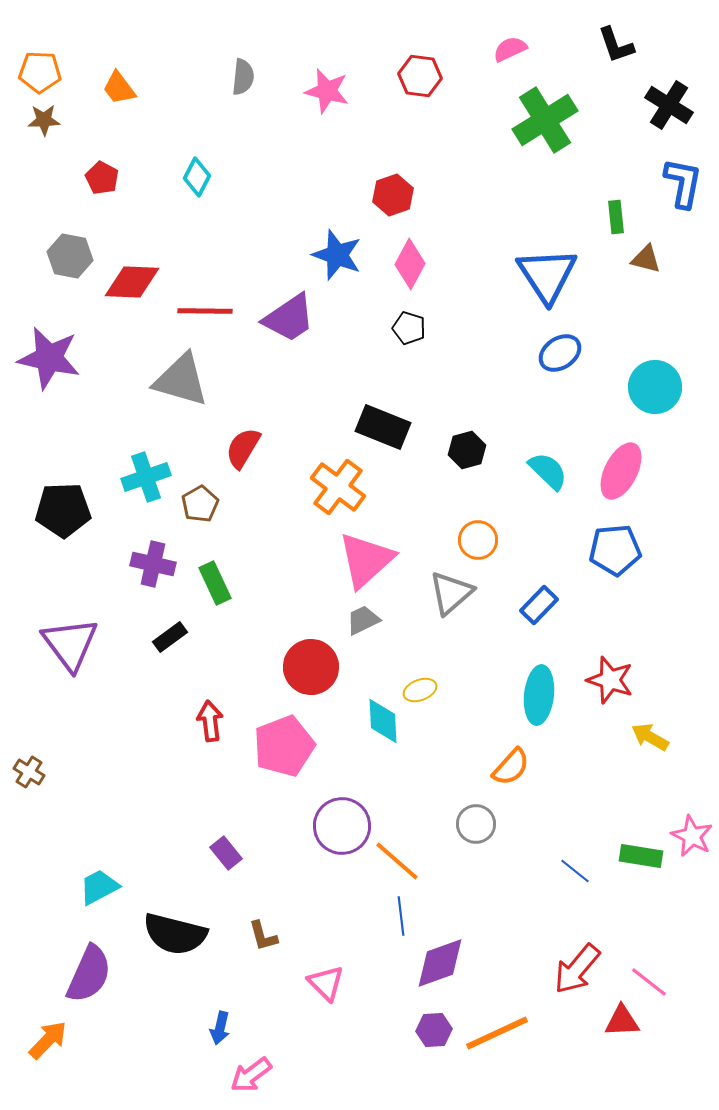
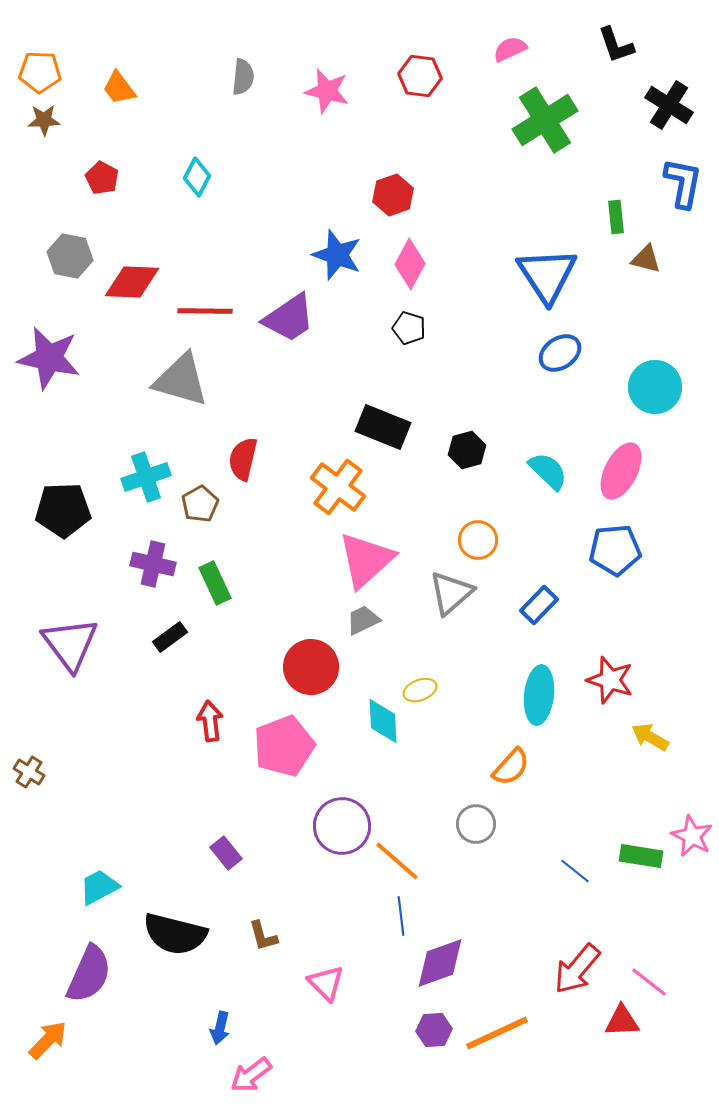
red semicircle at (243, 448): moved 11 px down; rotated 18 degrees counterclockwise
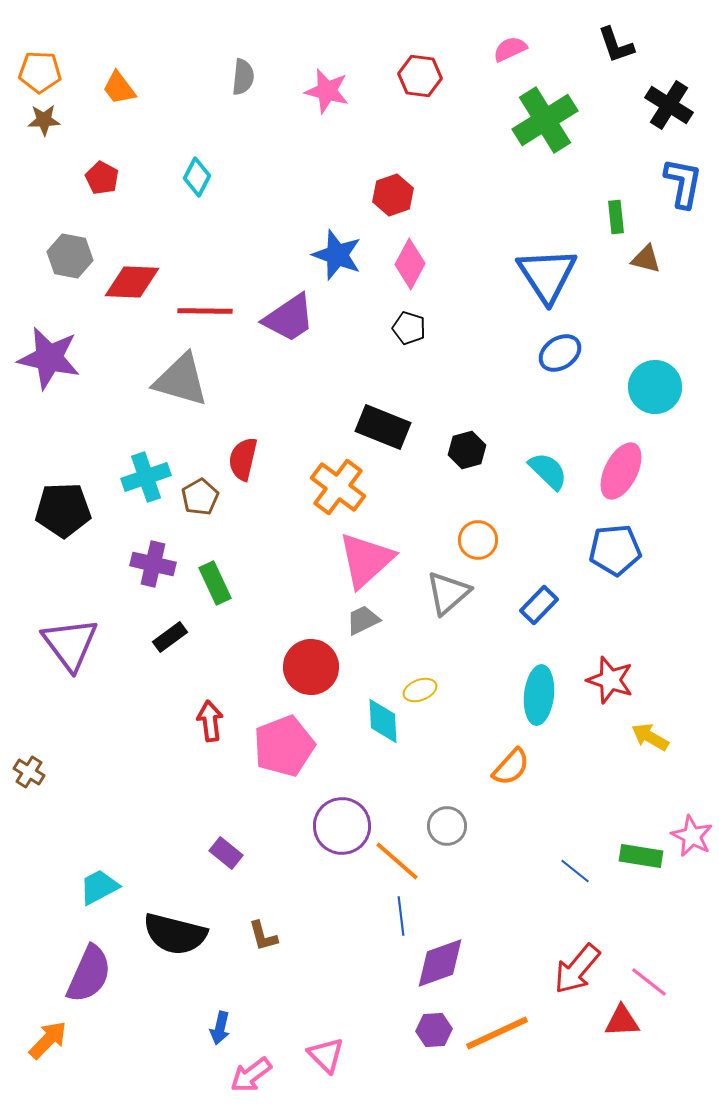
brown pentagon at (200, 504): moved 7 px up
gray triangle at (451, 593): moved 3 px left
gray circle at (476, 824): moved 29 px left, 2 px down
purple rectangle at (226, 853): rotated 12 degrees counterclockwise
pink triangle at (326, 983): moved 72 px down
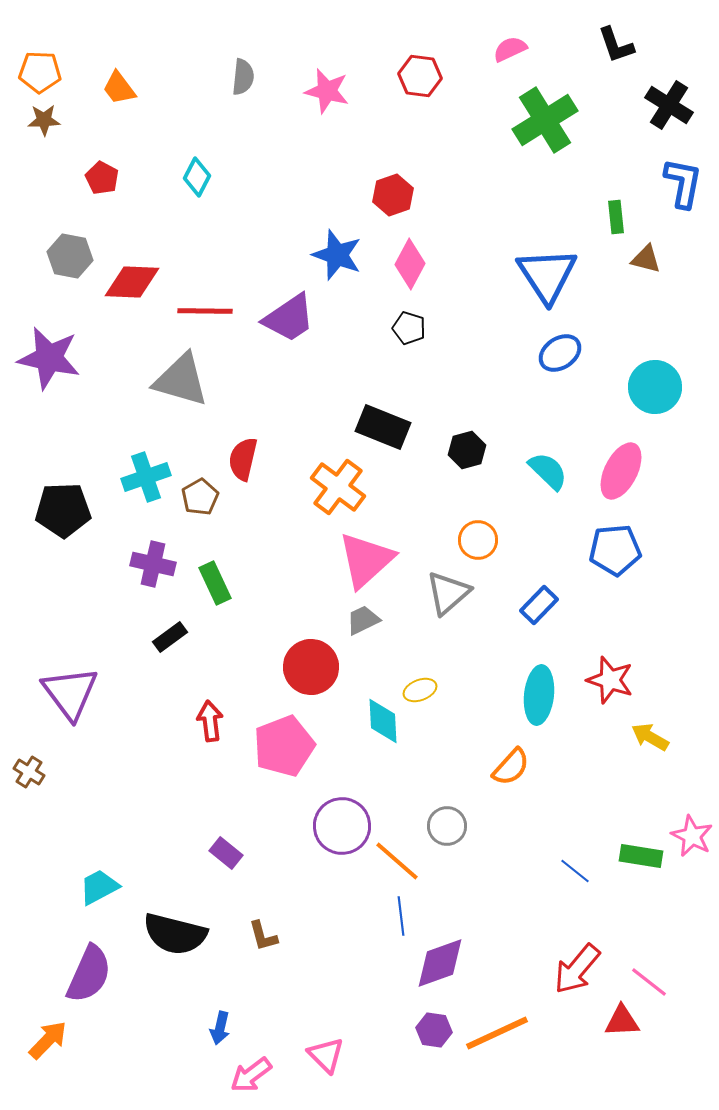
purple triangle at (70, 644): moved 49 px down
purple hexagon at (434, 1030): rotated 12 degrees clockwise
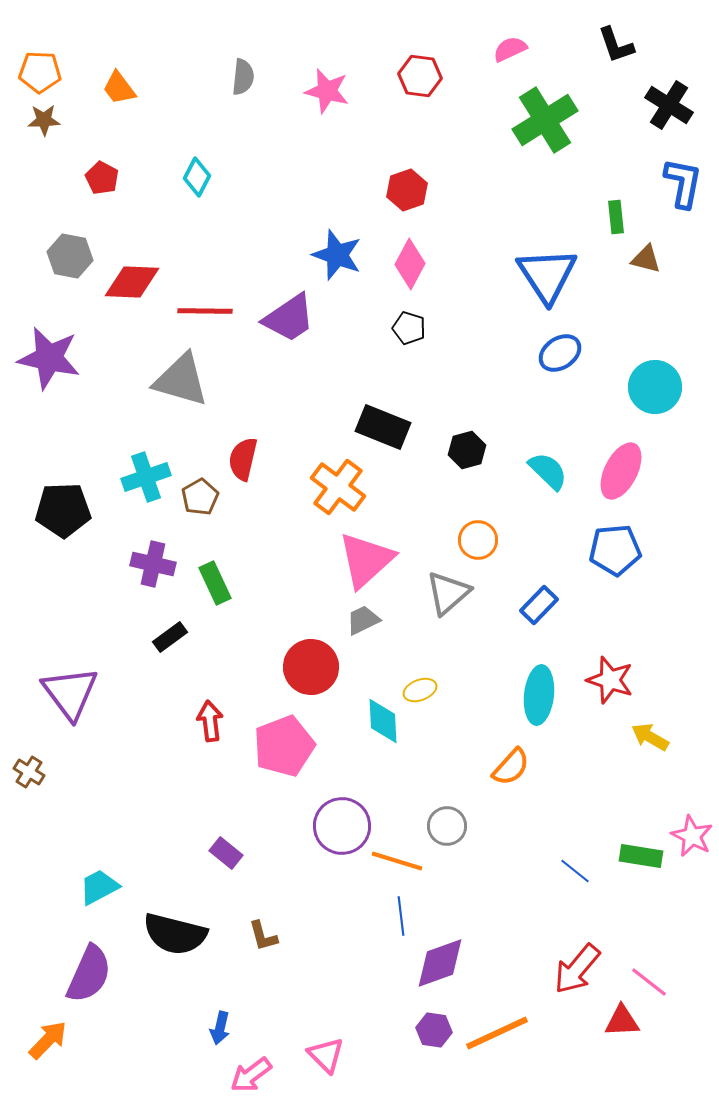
red hexagon at (393, 195): moved 14 px right, 5 px up
orange line at (397, 861): rotated 24 degrees counterclockwise
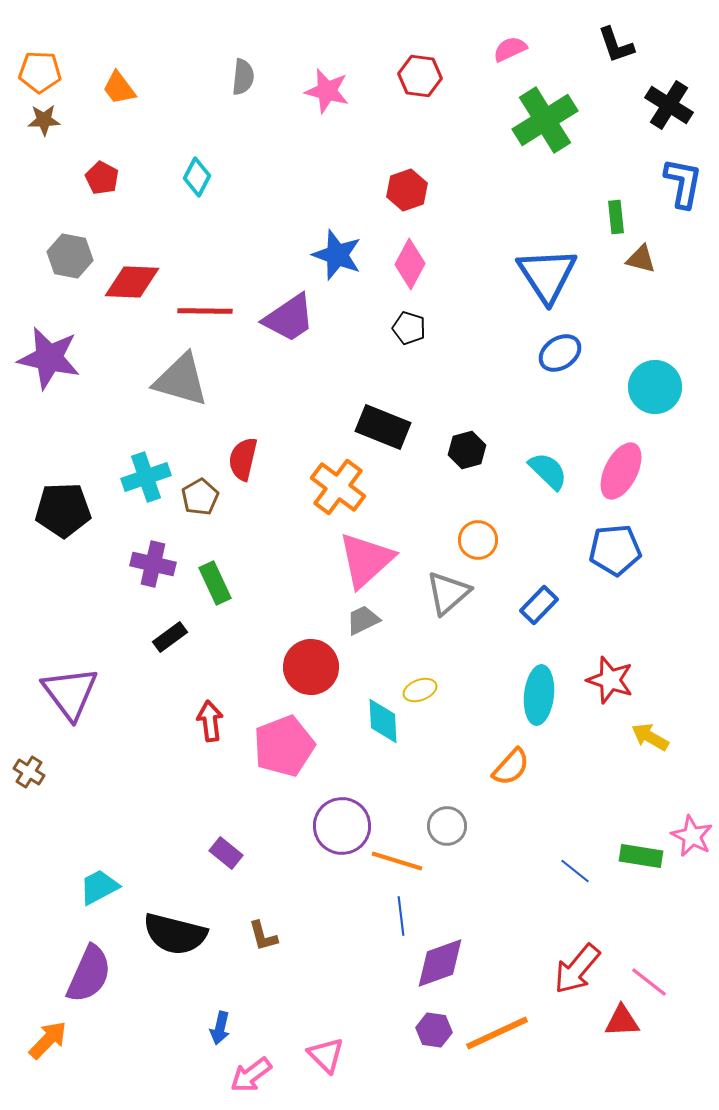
brown triangle at (646, 259): moved 5 px left
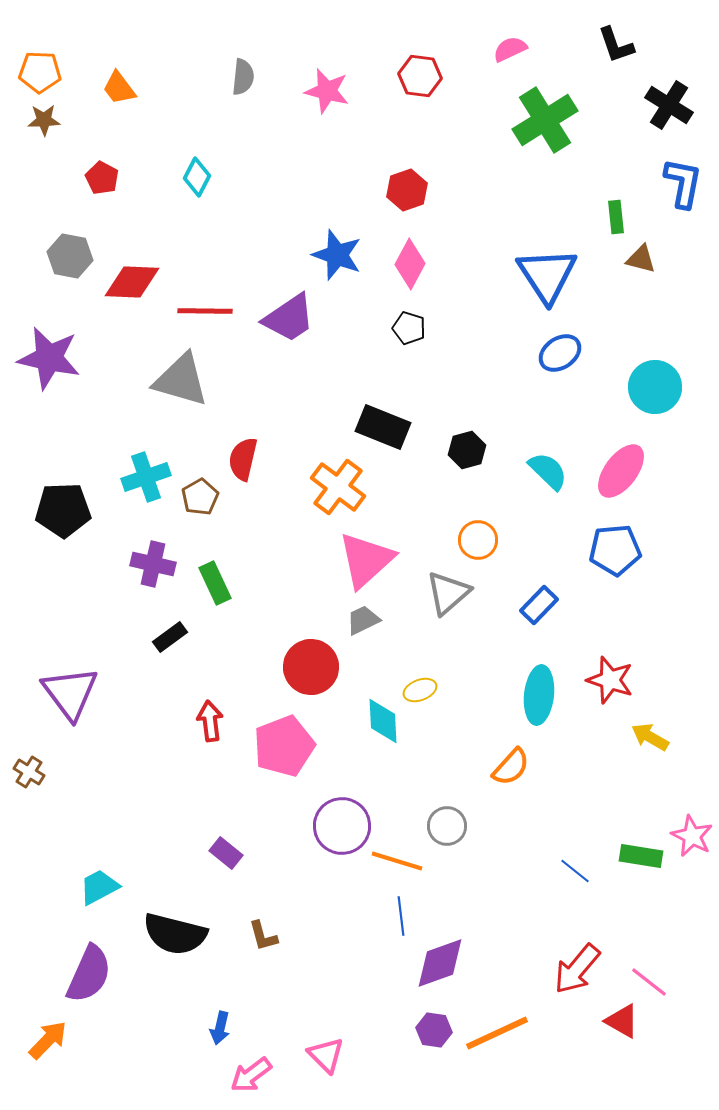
pink ellipse at (621, 471): rotated 10 degrees clockwise
red triangle at (622, 1021): rotated 33 degrees clockwise
